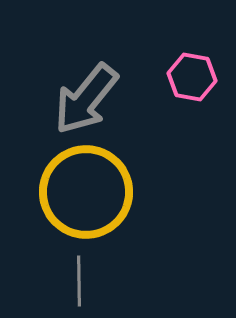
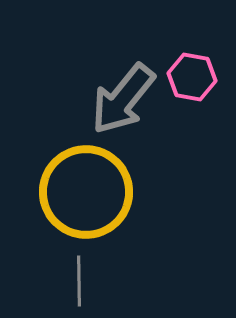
gray arrow: moved 37 px right
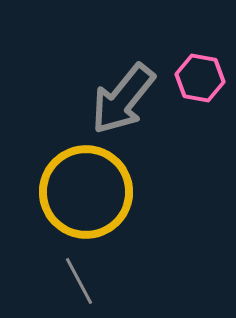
pink hexagon: moved 8 px right, 1 px down
gray line: rotated 27 degrees counterclockwise
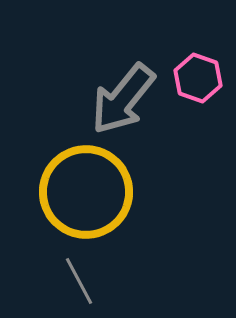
pink hexagon: moved 2 px left; rotated 9 degrees clockwise
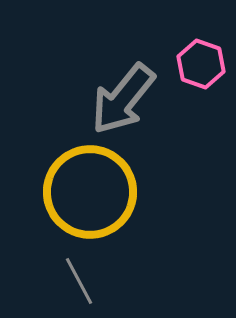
pink hexagon: moved 3 px right, 14 px up
yellow circle: moved 4 px right
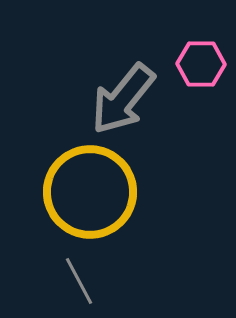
pink hexagon: rotated 18 degrees counterclockwise
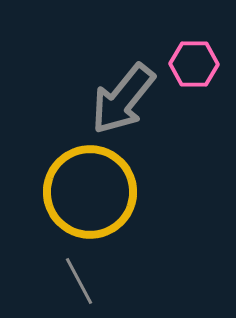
pink hexagon: moved 7 px left
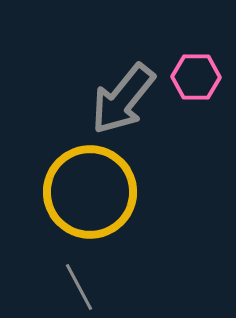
pink hexagon: moved 2 px right, 13 px down
gray line: moved 6 px down
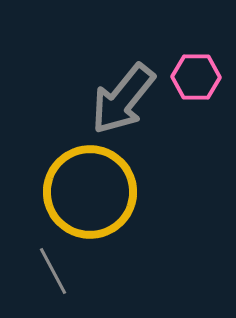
gray line: moved 26 px left, 16 px up
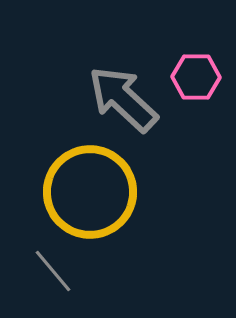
gray arrow: rotated 94 degrees clockwise
gray line: rotated 12 degrees counterclockwise
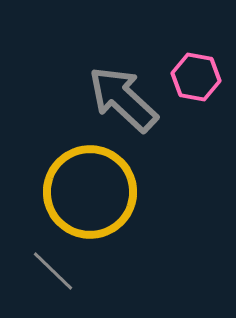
pink hexagon: rotated 9 degrees clockwise
gray line: rotated 6 degrees counterclockwise
